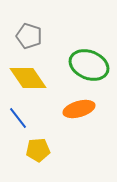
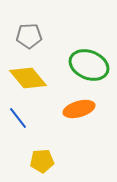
gray pentagon: rotated 20 degrees counterclockwise
yellow diamond: rotated 6 degrees counterclockwise
yellow pentagon: moved 4 px right, 11 px down
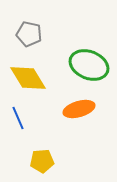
gray pentagon: moved 2 px up; rotated 15 degrees clockwise
yellow diamond: rotated 9 degrees clockwise
blue line: rotated 15 degrees clockwise
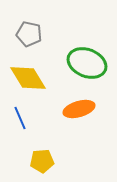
green ellipse: moved 2 px left, 2 px up
blue line: moved 2 px right
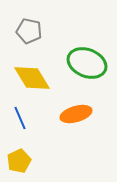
gray pentagon: moved 3 px up
yellow diamond: moved 4 px right
orange ellipse: moved 3 px left, 5 px down
yellow pentagon: moved 23 px left; rotated 20 degrees counterclockwise
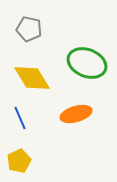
gray pentagon: moved 2 px up
